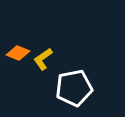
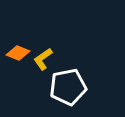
white pentagon: moved 6 px left, 1 px up
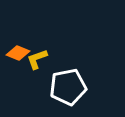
yellow L-shape: moved 6 px left; rotated 15 degrees clockwise
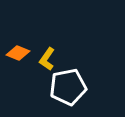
yellow L-shape: moved 10 px right; rotated 35 degrees counterclockwise
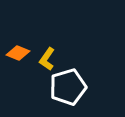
white pentagon: rotated 6 degrees counterclockwise
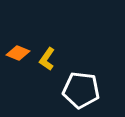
white pentagon: moved 13 px right, 3 px down; rotated 24 degrees clockwise
